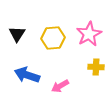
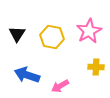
pink star: moved 3 px up
yellow hexagon: moved 1 px left, 1 px up; rotated 15 degrees clockwise
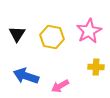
blue arrow: moved 1 px left, 1 px down
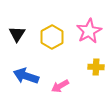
yellow hexagon: rotated 20 degrees clockwise
